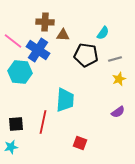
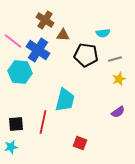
brown cross: moved 2 px up; rotated 30 degrees clockwise
cyan semicircle: rotated 48 degrees clockwise
cyan trapezoid: rotated 10 degrees clockwise
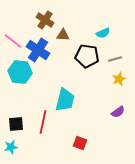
cyan semicircle: rotated 16 degrees counterclockwise
black pentagon: moved 1 px right, 1 px down
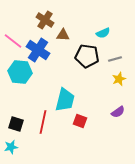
black square: rotated 21 degrees clockwise
red square: moved 22 px up
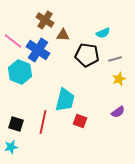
black pentagon: moved 1 px up
cyan hexagon: rotated 15 degrees clockwise
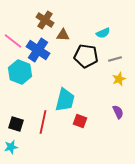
black pentagon: moved 1 px left, 1 px down
purple semicircle: rotated 80 degrees counterclockwise
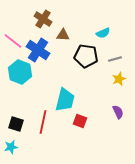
brown cross: moved 2 px left, 1 px up
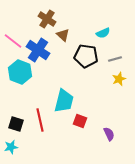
brown cross: moved 4 px right
brown triangle: rotated 40 degrees clockwise
cyan trapezoid: moved 1 px left, 1 px down
purple semicircle: moved 9 px left, 22 px down
red line: moved 3 px left, 2 px up; rotated 25 degrees counterclockwise
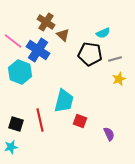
brown cross: moved 1 px left, 3 px down
black pentagon: moved 4 px right, 2 px up
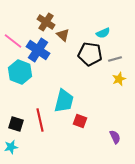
purple semicircle: moved 6 px right, 3 px down
